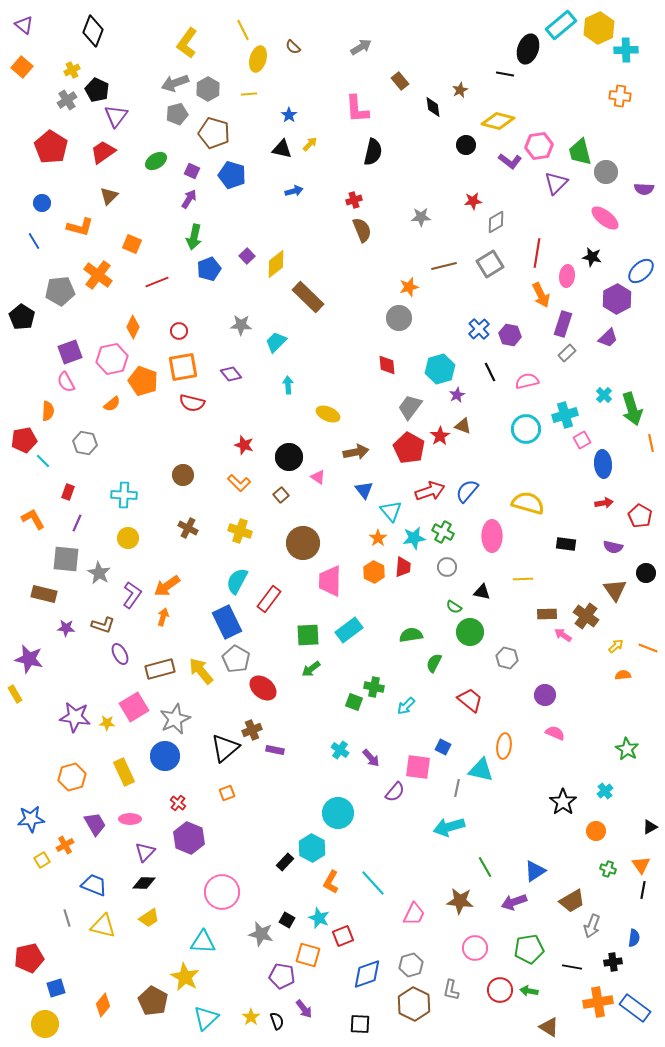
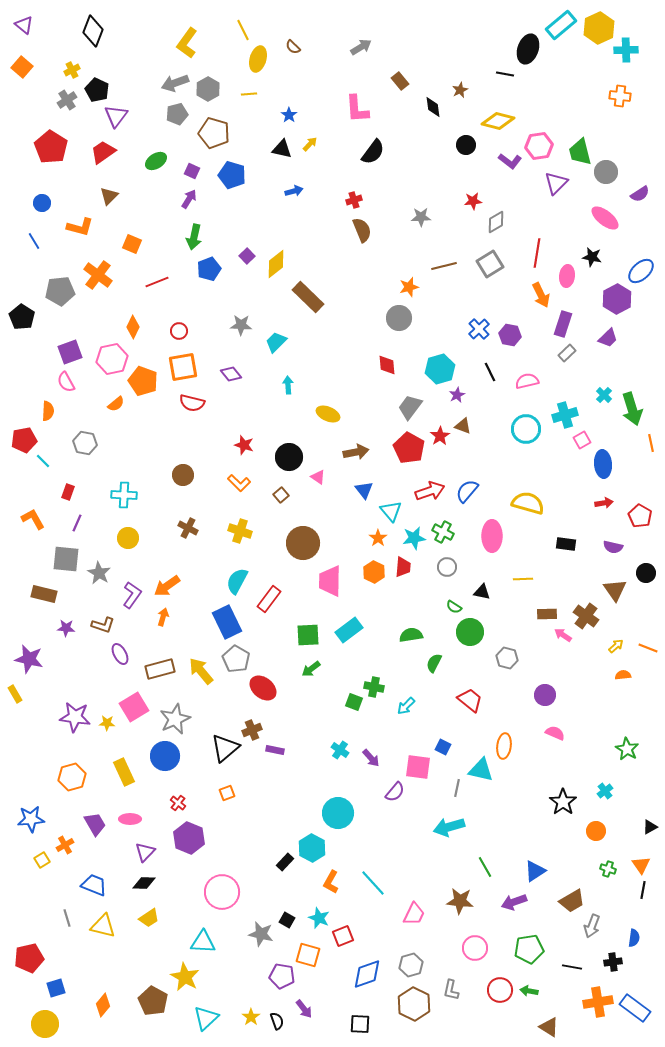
black semicircle at (373, 152): rotated 24 degrees clockwise
purple semicircle at (644, 189): moved 4 px left, 5 px down; rotated 36 degrees counterclockwise
orange semicircle at (112, 404): moved 4 px right
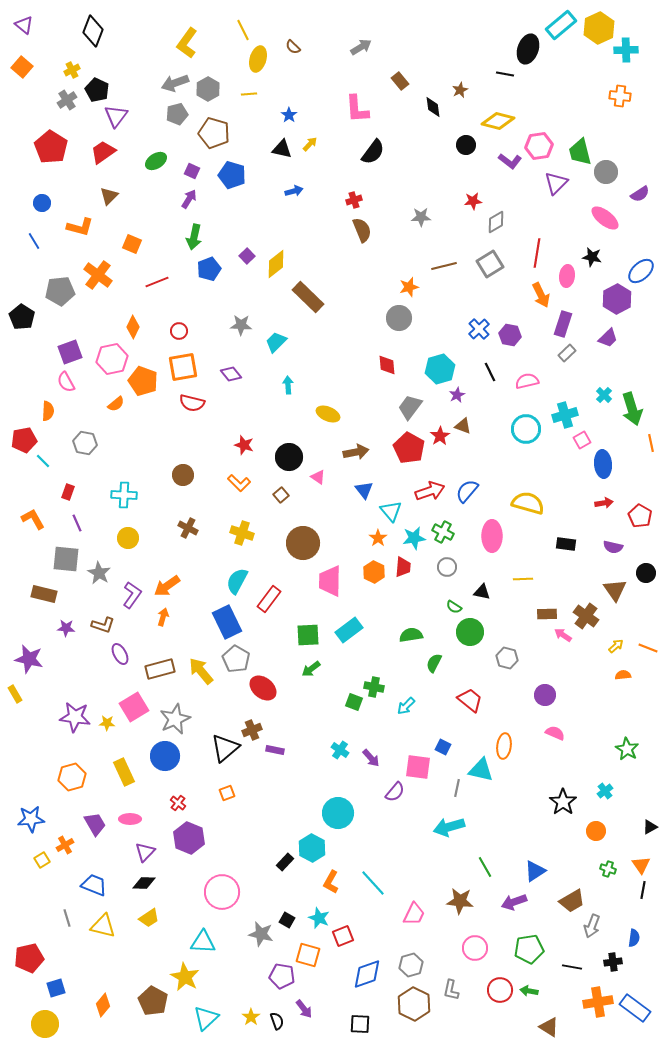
purple line at (77, 523): rotated 48 degrees counterclockwise
yellow cross at (240, 531): moved 2 px right, 2 px down
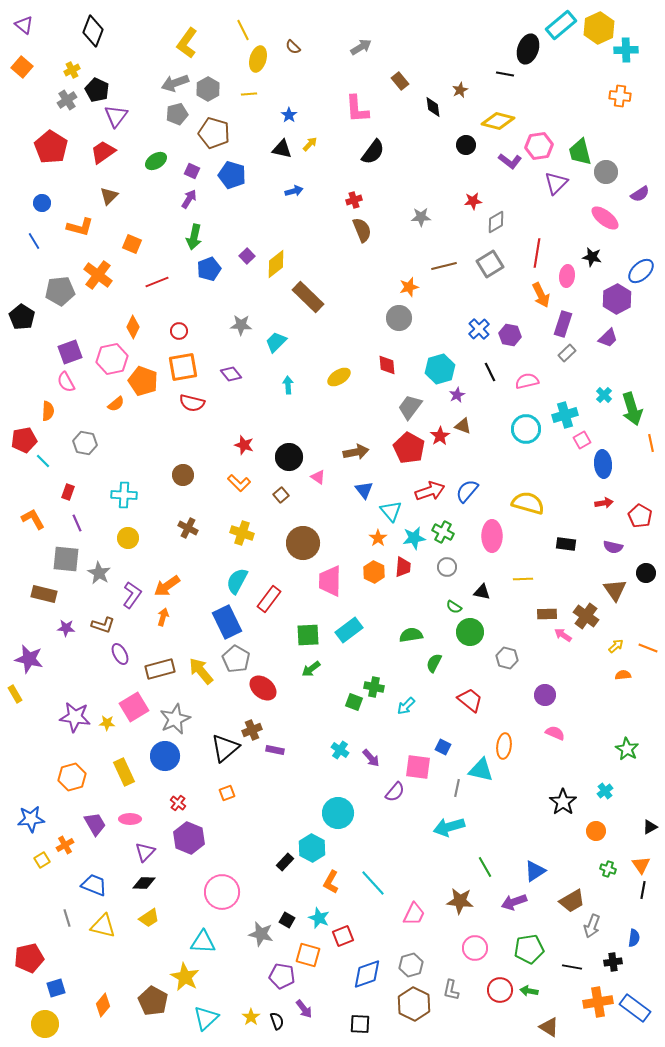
yellow ellipse at (328, 414): moved 11 px right, 37 px up; rotated 55 degrees counterclockwise
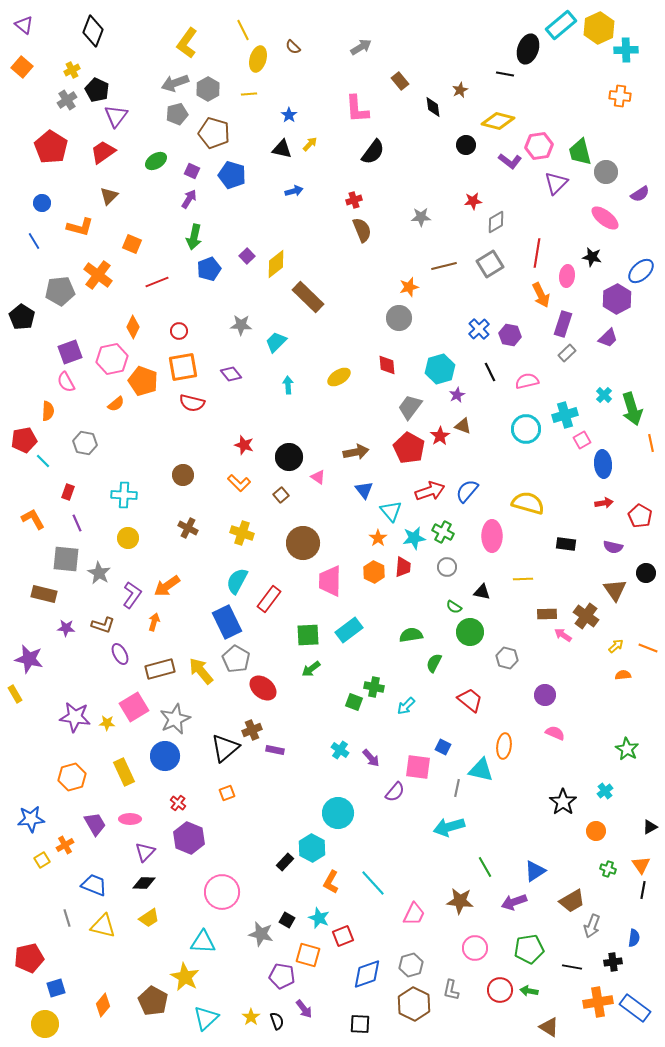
orange arrow at (163, 617): moved 9 px left, 5 px down
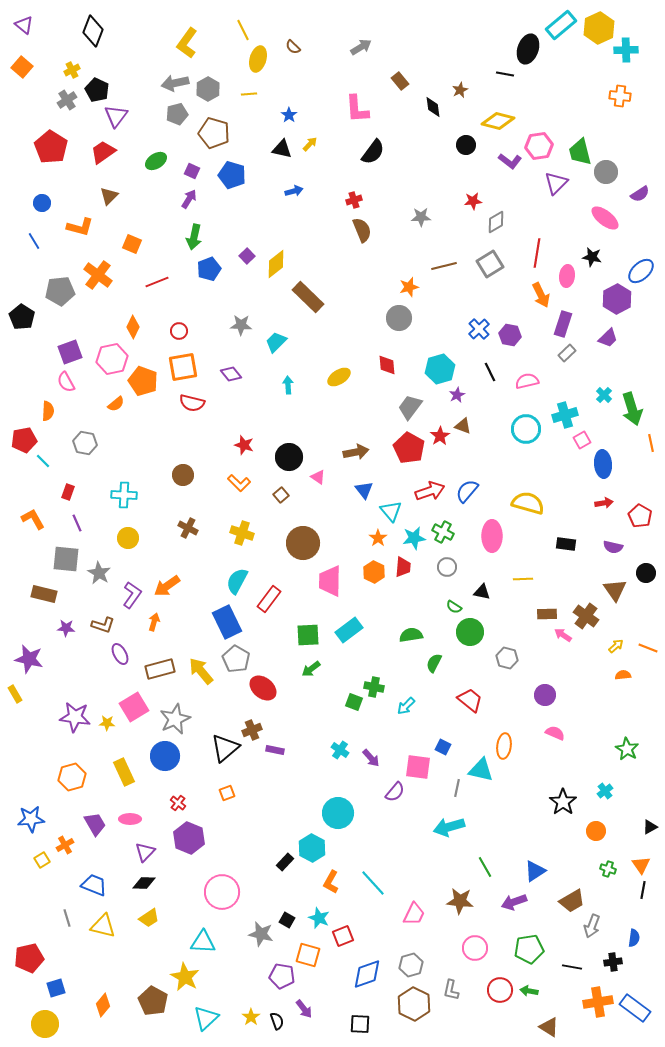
gray arrow at (175, 83): rotated 8 degrees clockwise
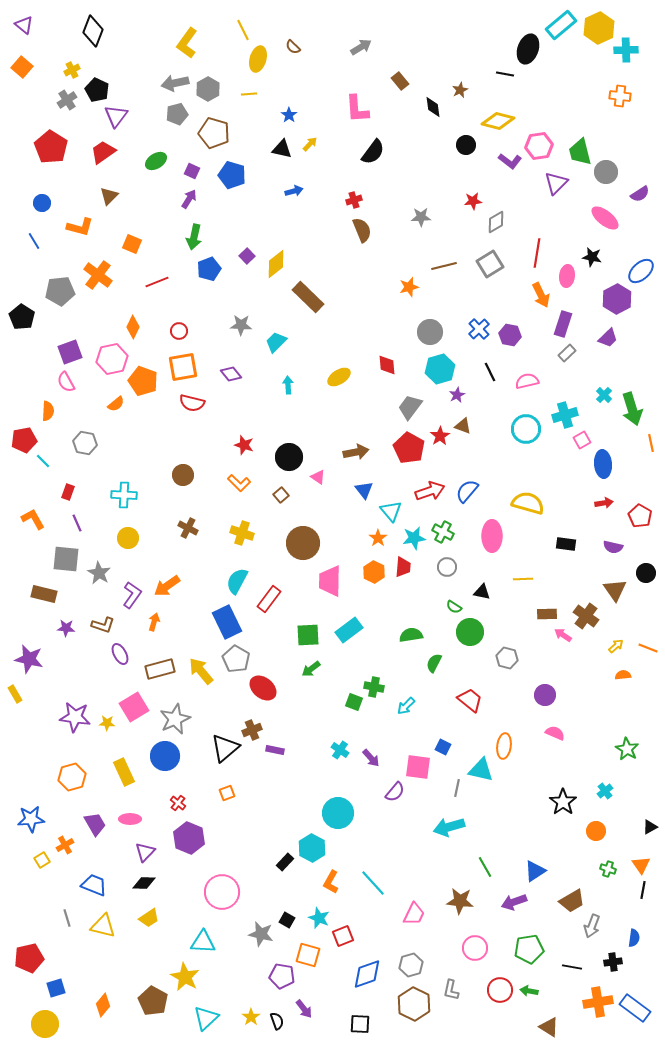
gray circle at (399, 318): moved 31 px right, 14 px down
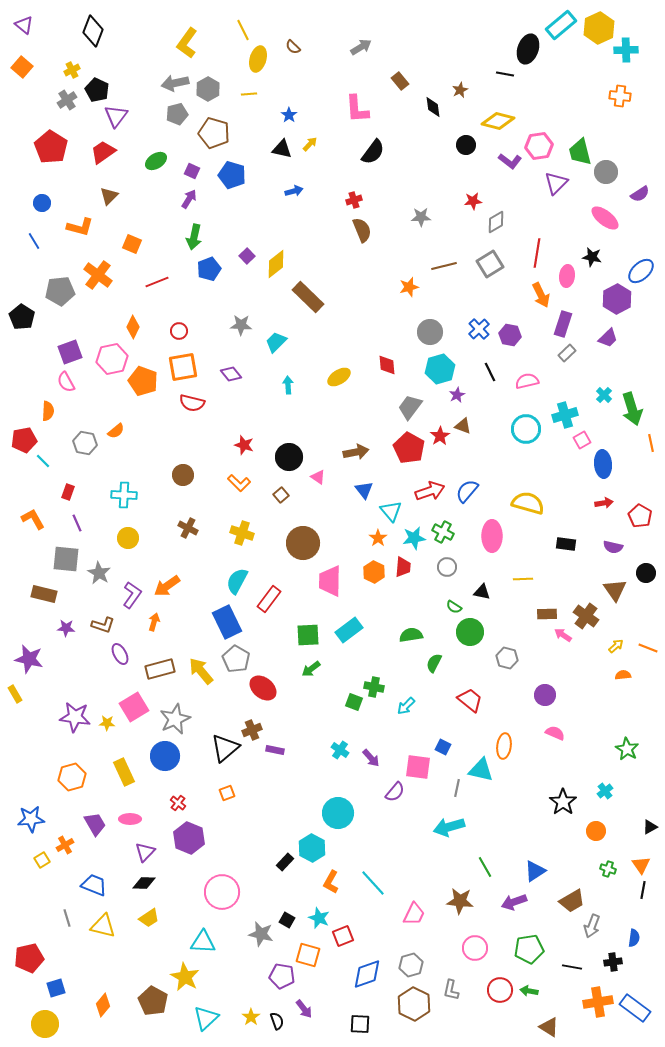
orange semicircle at (116, 404): moved 27 px down
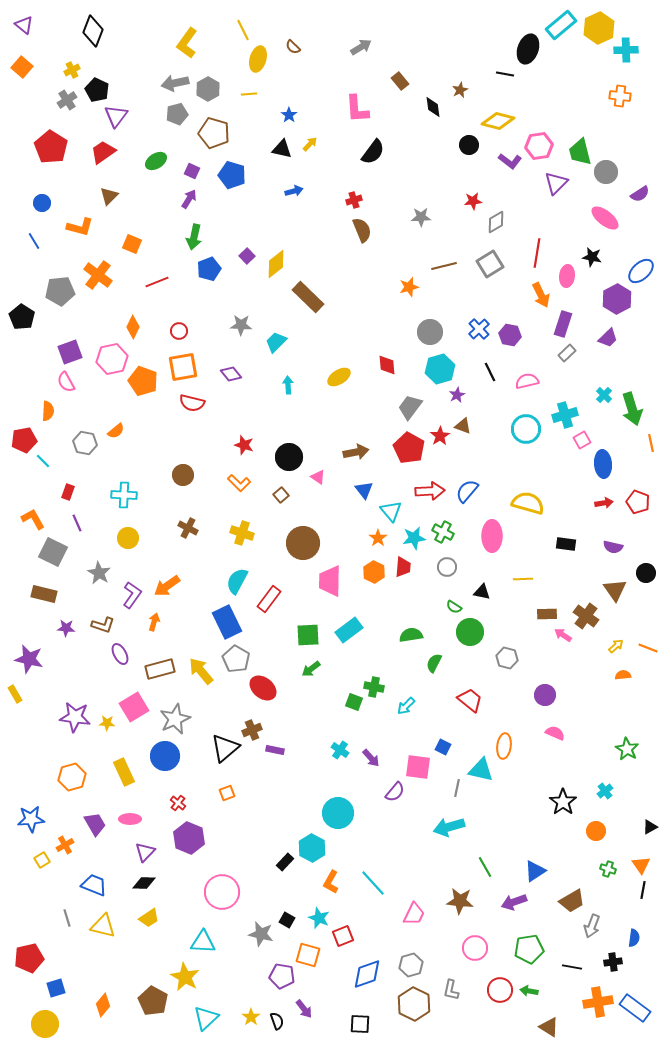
black circle at (466, 145): moved 3 px right
red arrow at (430, 491): rotated 16 degrees clockwise
red pentagon at (640, 516): moved 2 px left, 14 px up; rotated 10 degrees counterclockwise
gray square at (66, 559): moved 13 px left, 7 px up; rotated 20 degrees clockwise
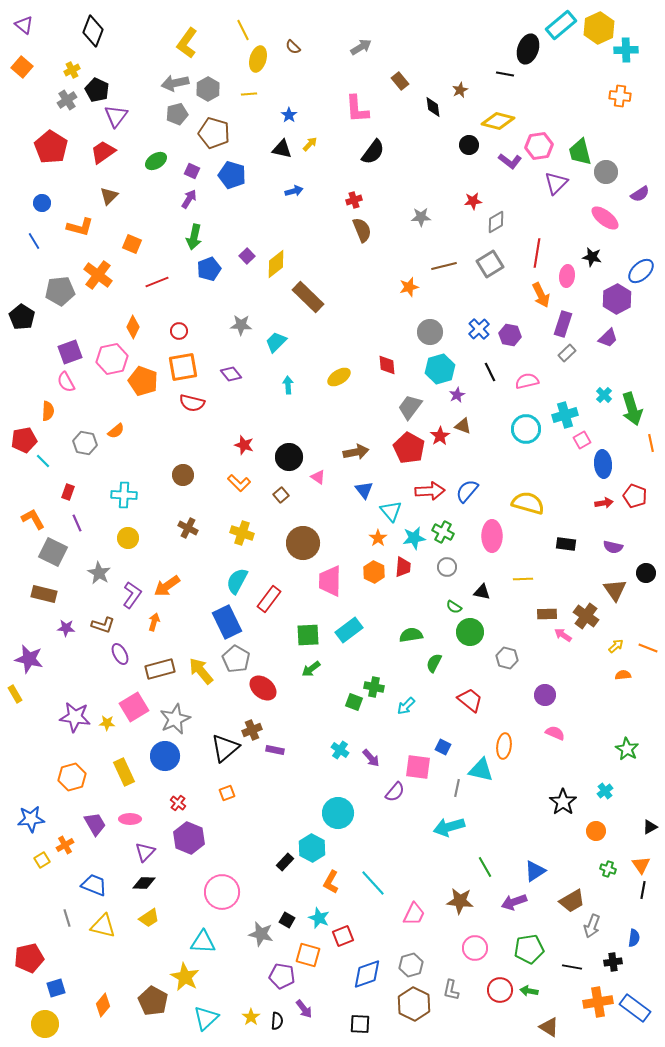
red pentagon at (638, 502): moved 3 px left, 6 px up
black semicircle at (277, 1021): rotated 24 degrees clockwise
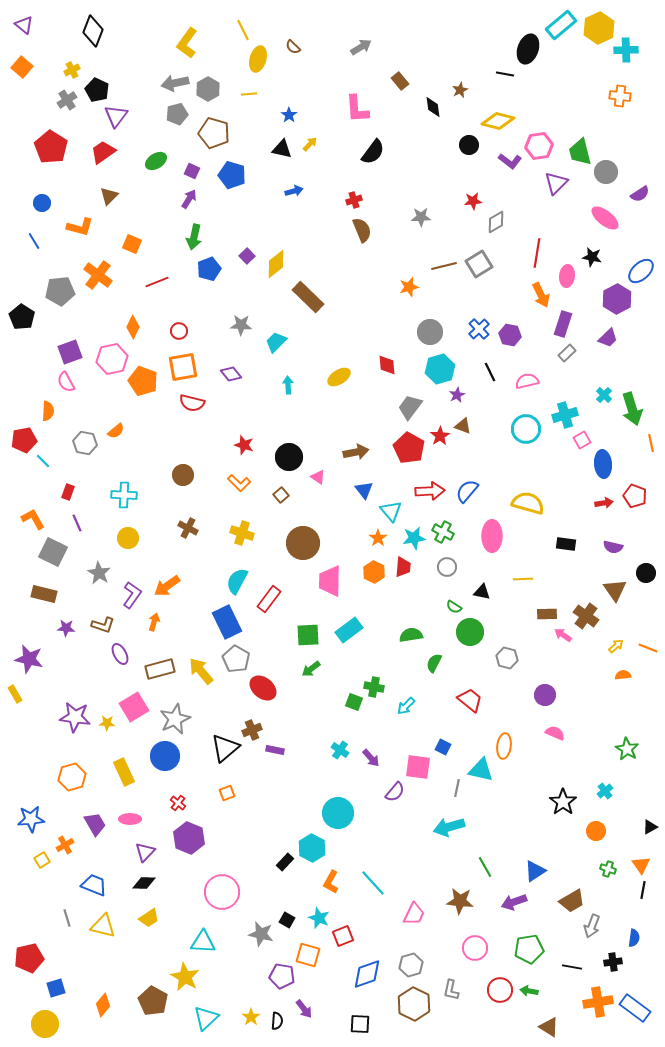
gray square at (490, 264): moved 11 px left
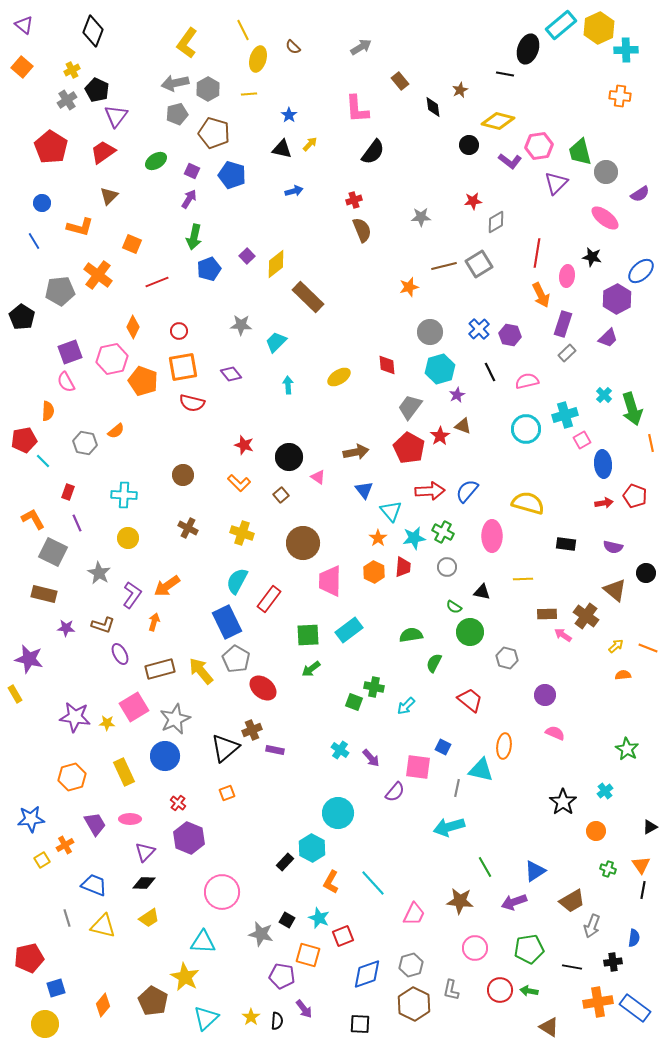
brown triangle at (615, 590): rotated 15 degrees counterclockwise
